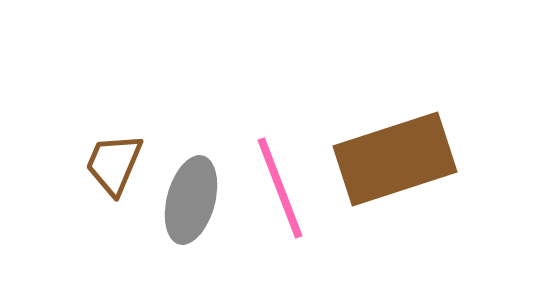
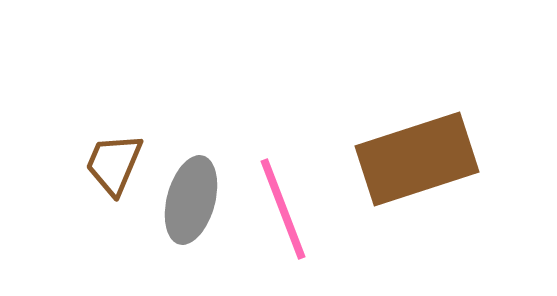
brown rectangle: moved 22 px right
pink line: moved 3 px right, 21 px down
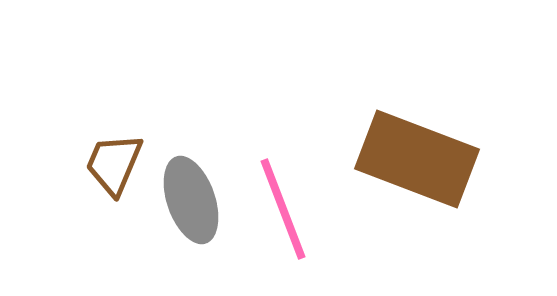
brown rectangle: rotated 39 degrees clockwise
gray ellipse: rotated 34 degrees counterclockwise
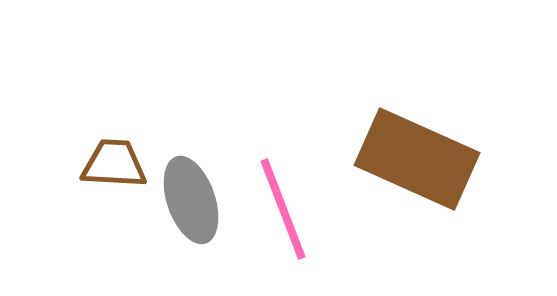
brown rectangle: rotated 3 degrees clockwise
brown trapezoid: rotated 70 degrees clockwise
